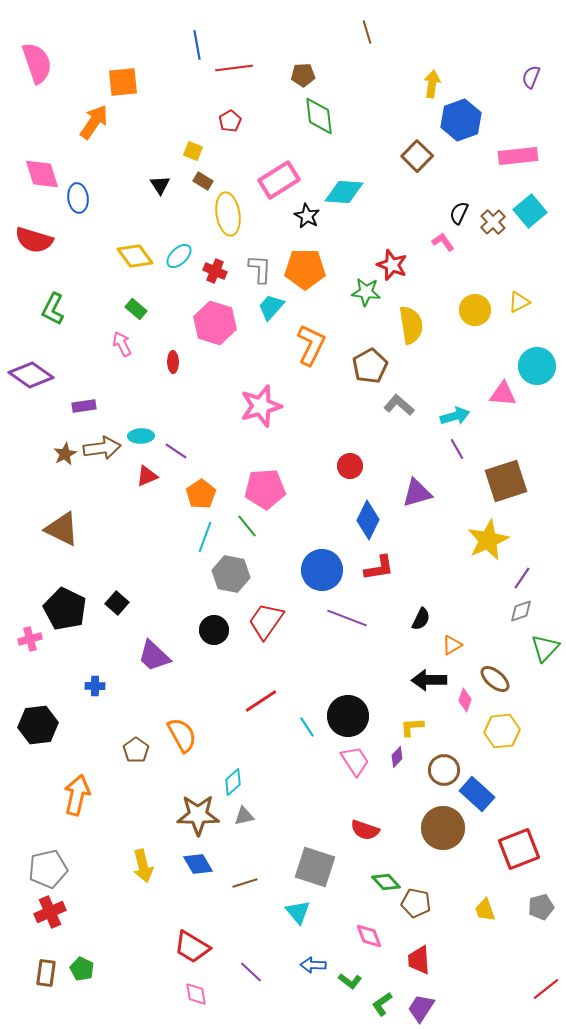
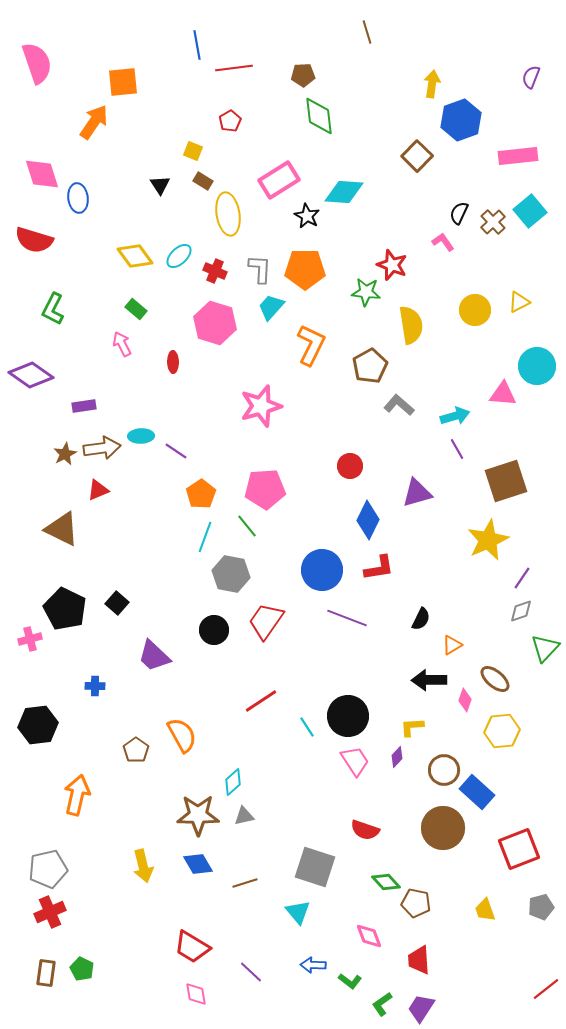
red triangle at (147, 476): moved 49 px left, 14 px down
blue rectangle at (477, 794): moved 2 px up
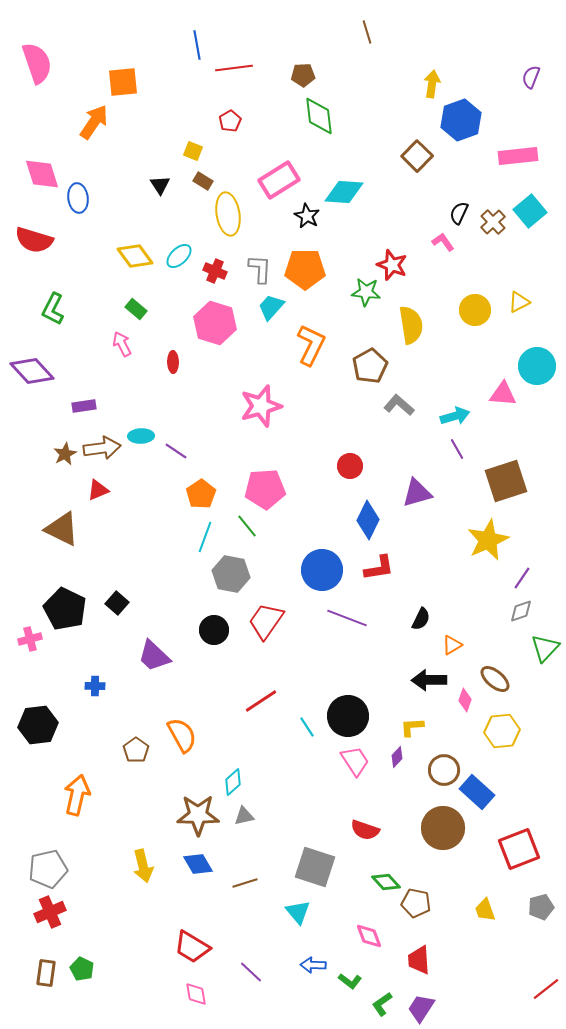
purple diamond at (31, 375): moved 1 px right, 4 px up; rotated 12 degrees clockwise
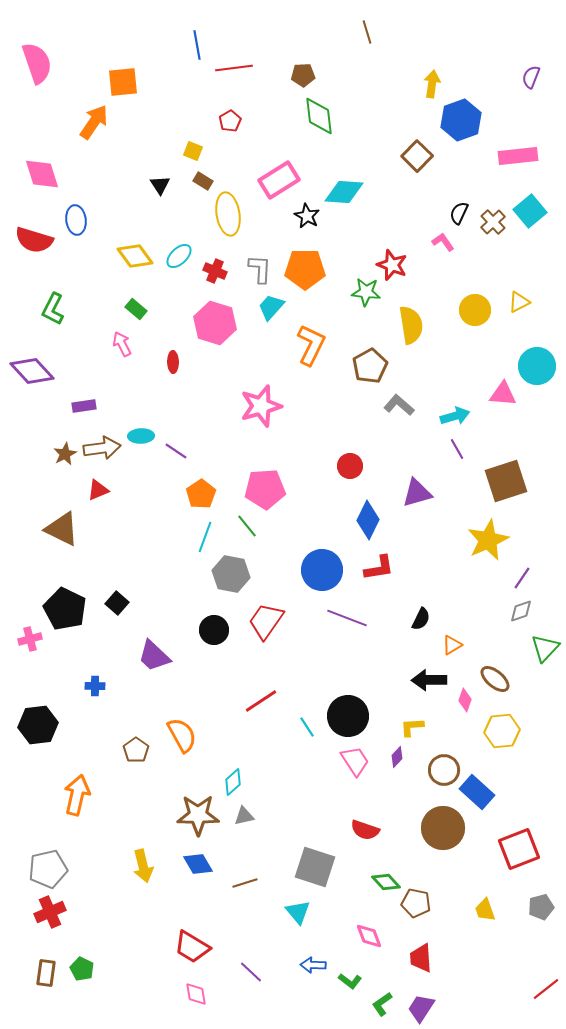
blue ellipse at (78, 198): moved 2 px left, 22 px down
red trapezoid at (419, 960): moved 2 px right, 2 px up
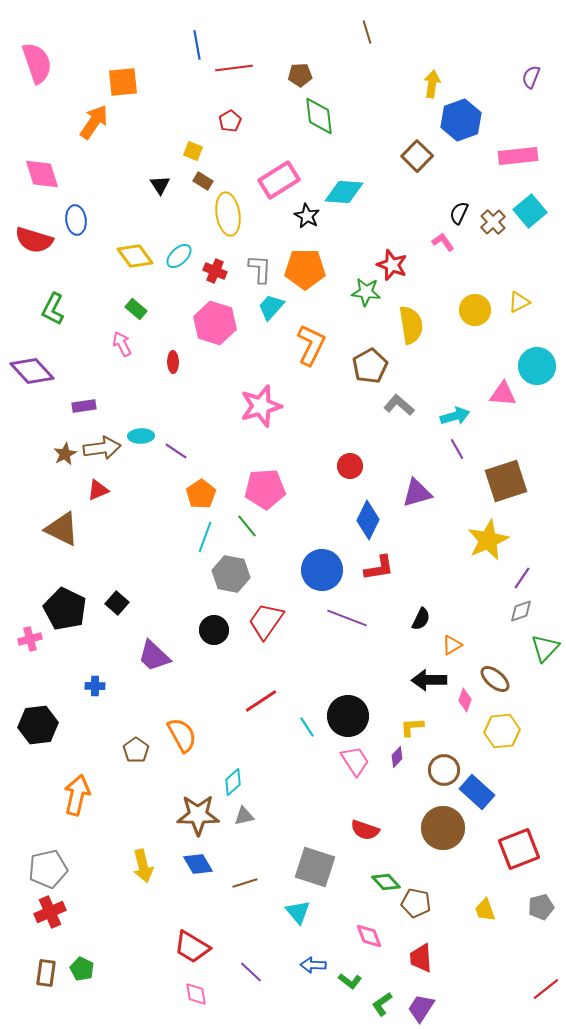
brown pentagon at (303, 75): moved 3 px left
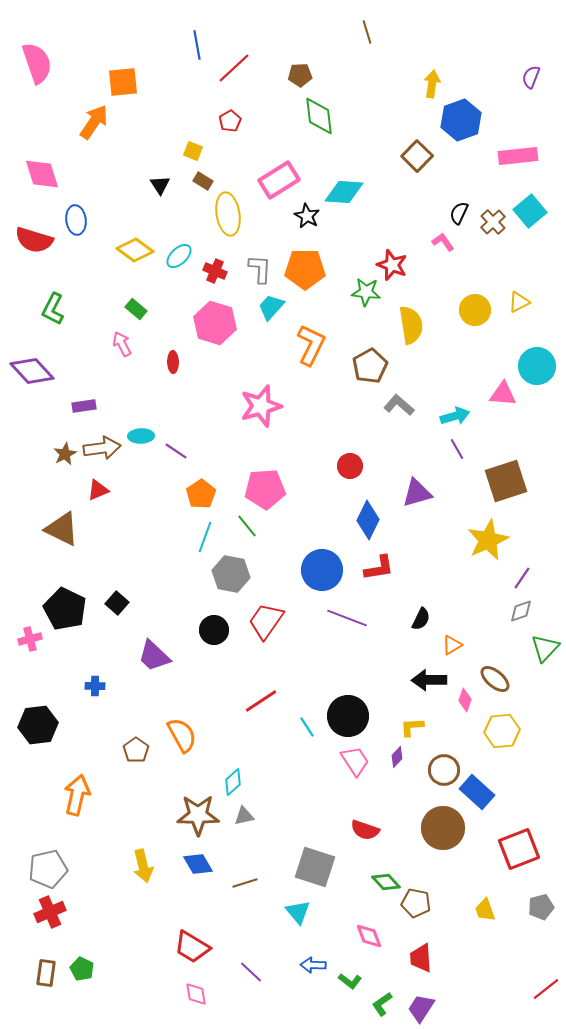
red line at (234, 68): rotated 36 degrees counterclockwise
yellow diamond at (135, 256): moved 6 px up; rotated 18 degrees counterclockwise
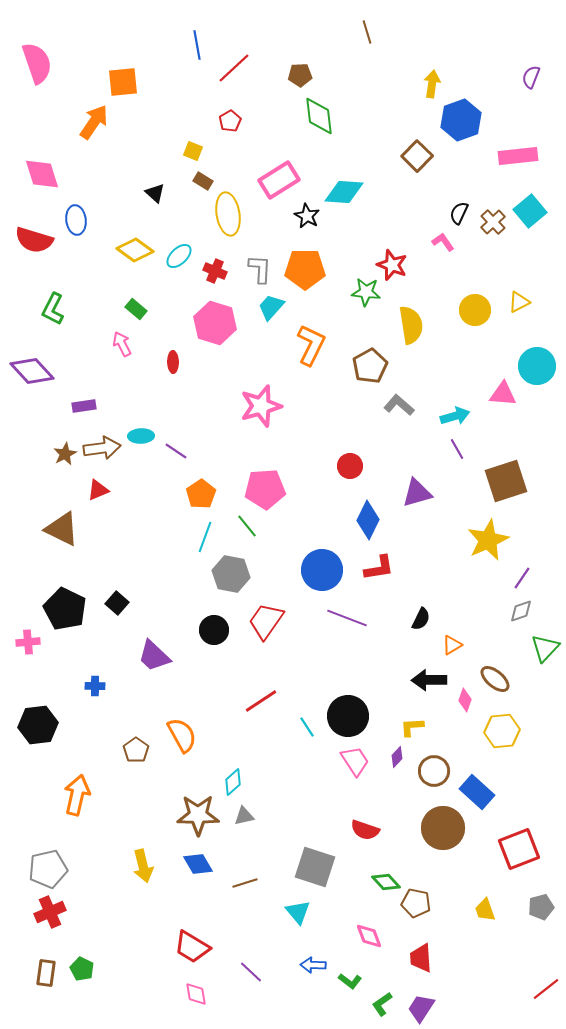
black triangle at (160, 185): moved 5 px left, 8 px down; rotated 15 degrees counterclockwise
pink cross at (30, 639): moved 2 px left, 3 px down; rotated 10 degrees clockwise
brown circle at (444, 770): moved 10 px left, 1 px down
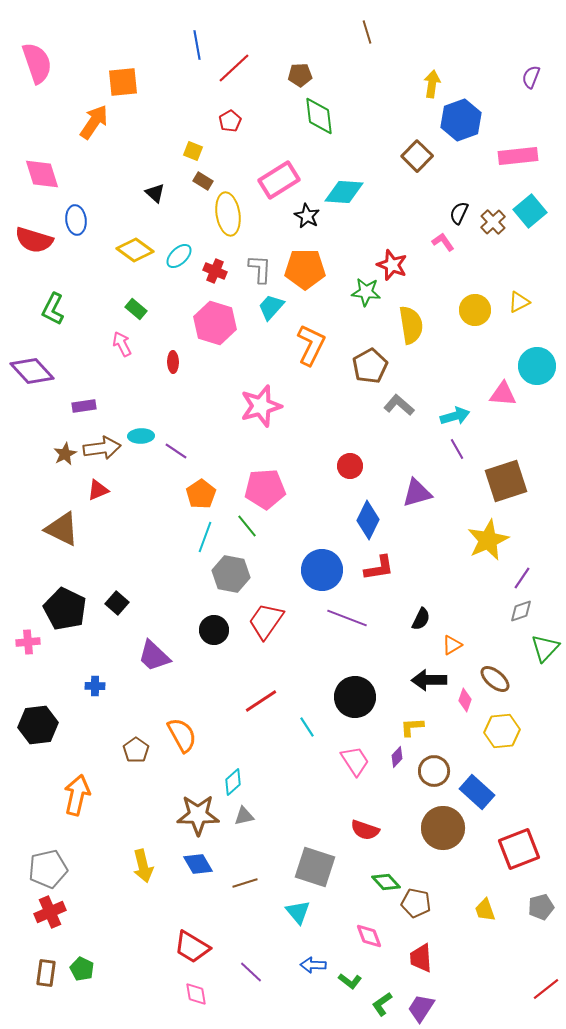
black circle at (348, 716): moved 7 px right, 19 px up
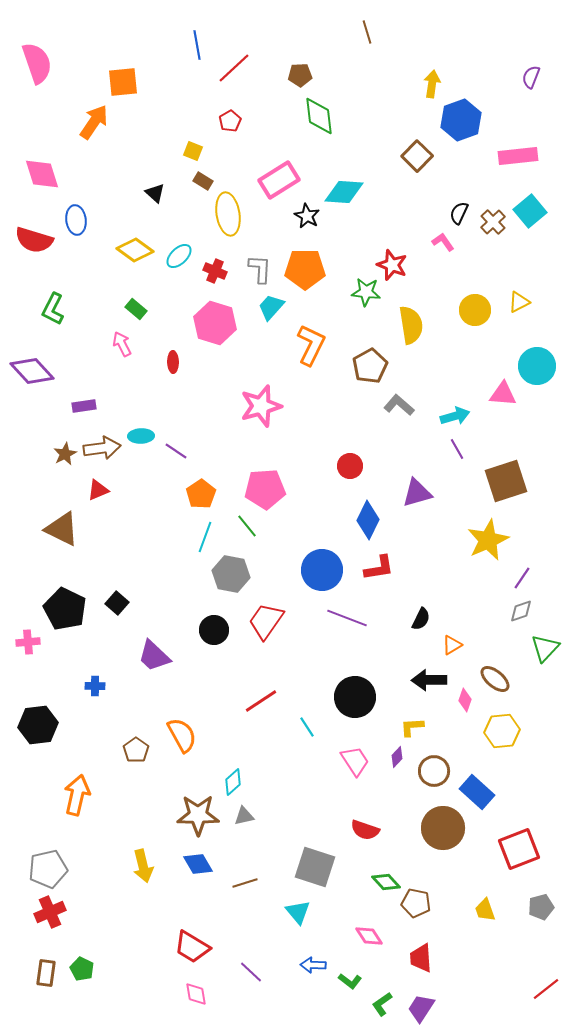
pink diamond at (369, 936): rotated 12 degrees counterclockwise
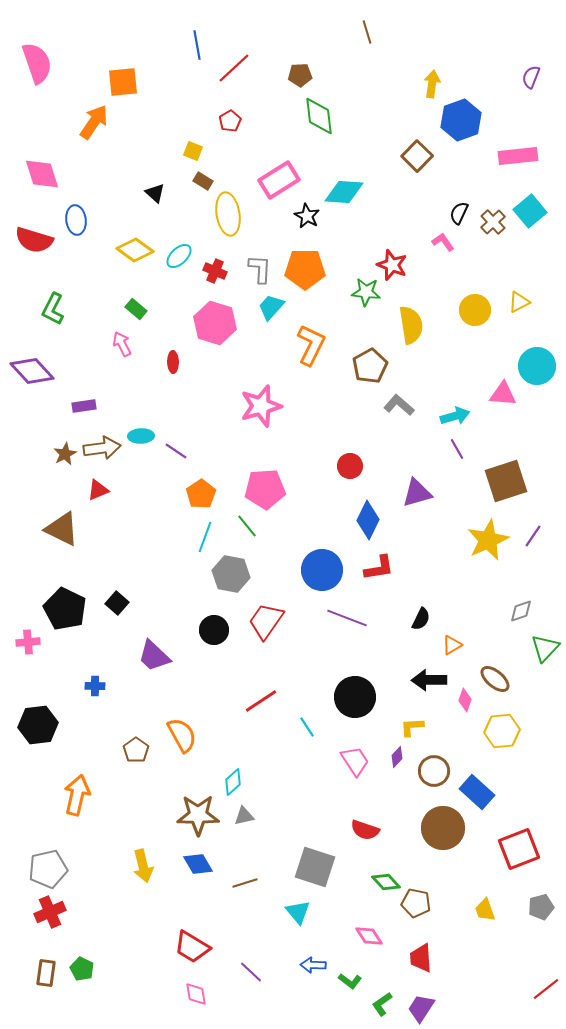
purple line at (522, 578): moved 11 px right, 42 px up
